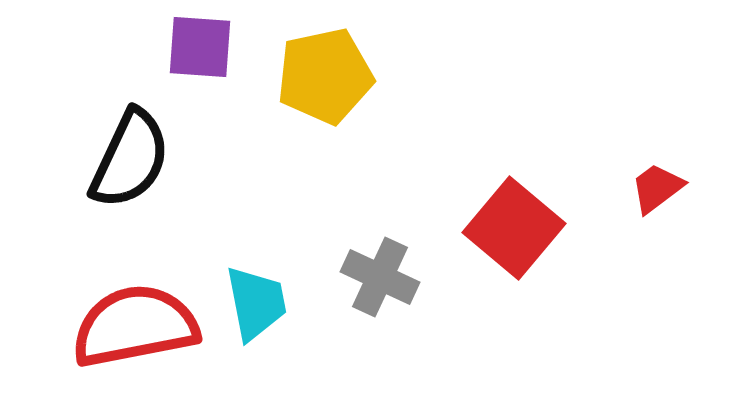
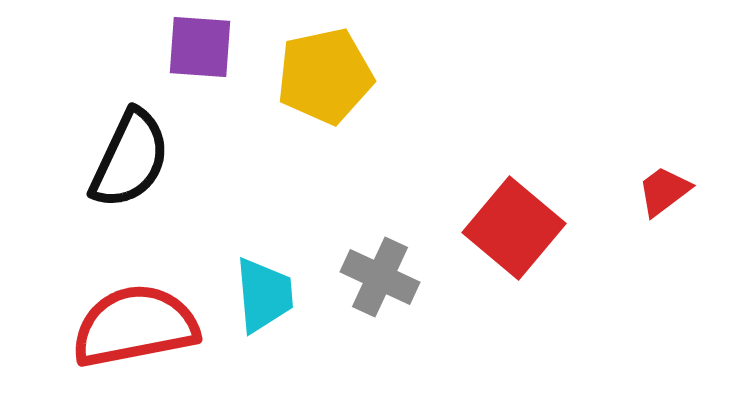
red trapezoid: moved 7 px right, 3 px down
cyan trapezoid: moved 8 px right, 8 px up; rotated 6 degrees clockwise
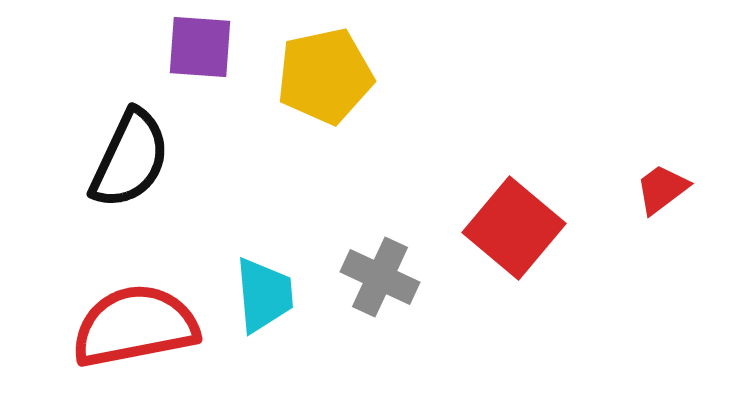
red trapezoid: moved 2 px left, 2 px up
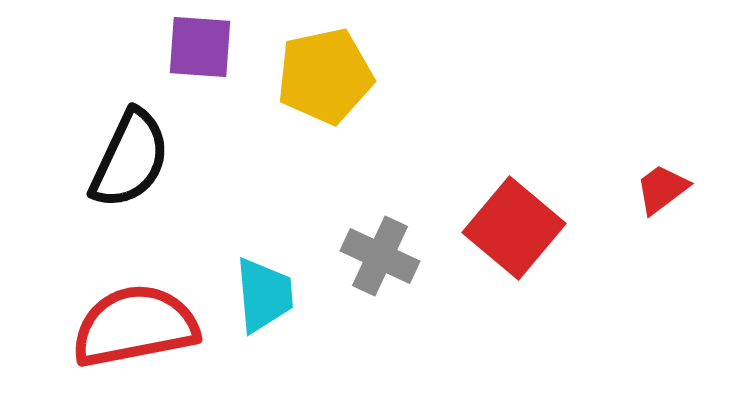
gray cross: moved 21 px up
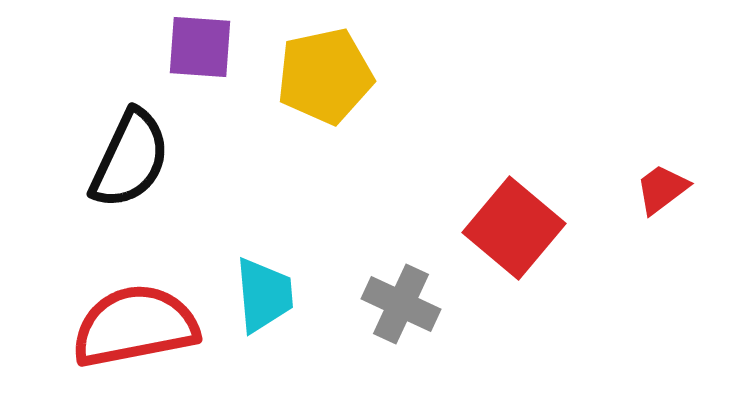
gray cross: moved 21 px right, 48 px down
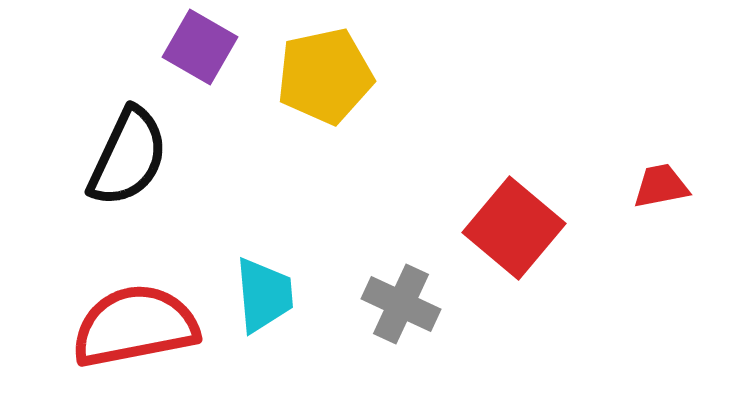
purple square: rotated 26 degrees clockwise
black semicircle: moved 2 px left, 2 px up
red trapezoid: moved 1 px left, 3 px up; rotated 26 degrees clockwise
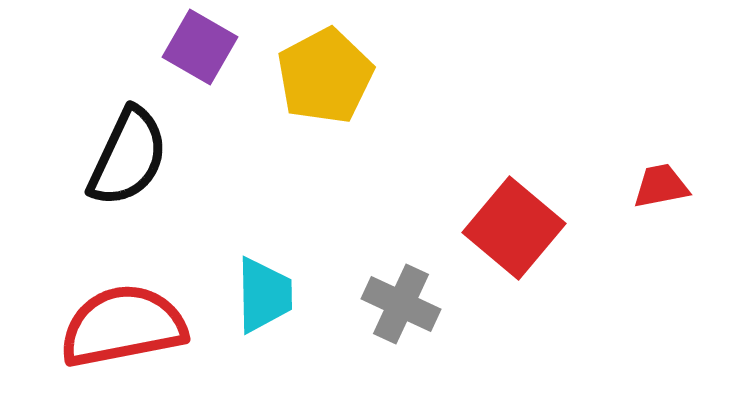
yellow pentagon: rotated 16 degrees counterclockwise
cyan trapezoid: rotated 4 degrees clockwise
red semicircle: moved 12 px left
